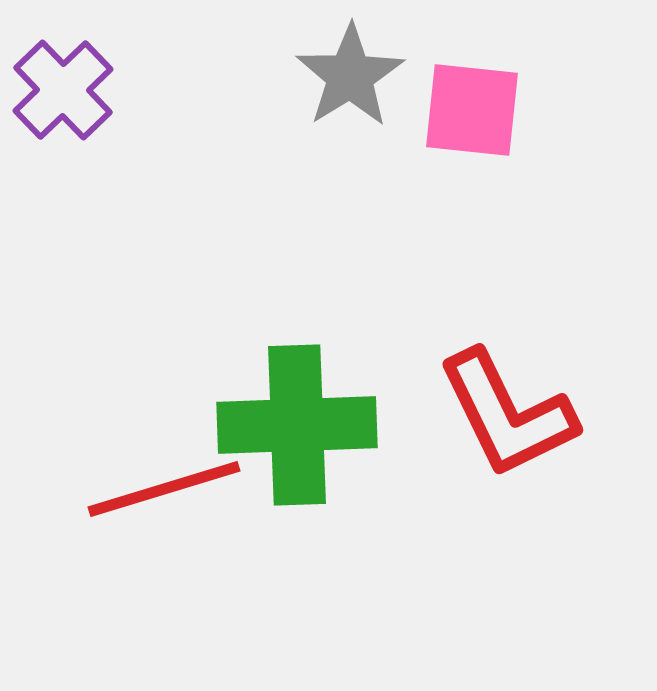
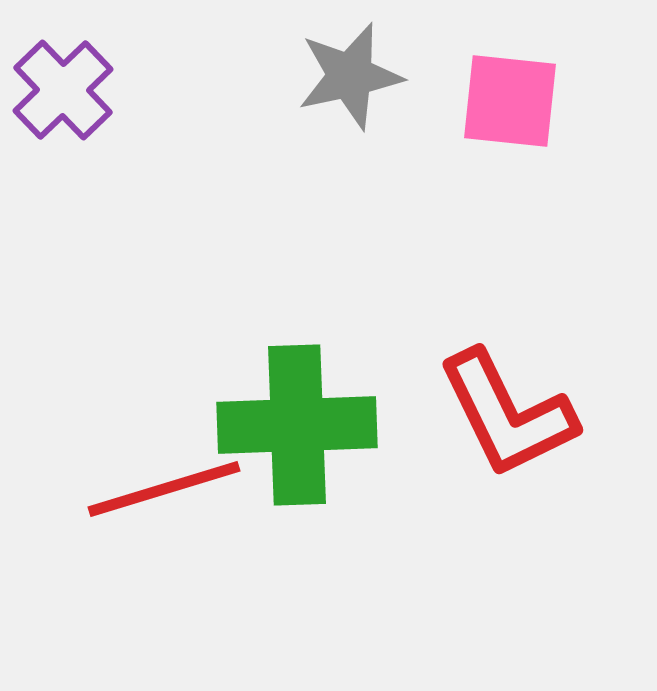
gray star: rotated 20 degrees clockwise
pink square: moved 38 px right, 9 px up
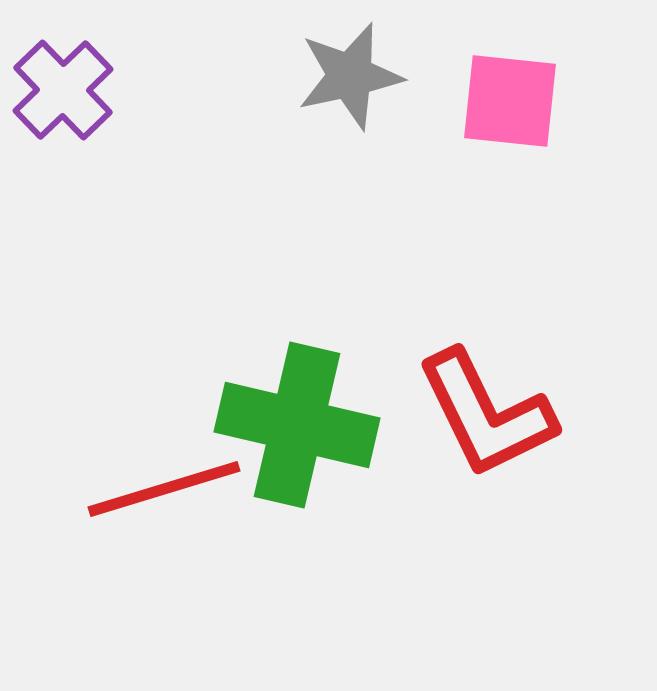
red L-shape: moved 21 px left
green cross: rotated 15 degrees clockwise
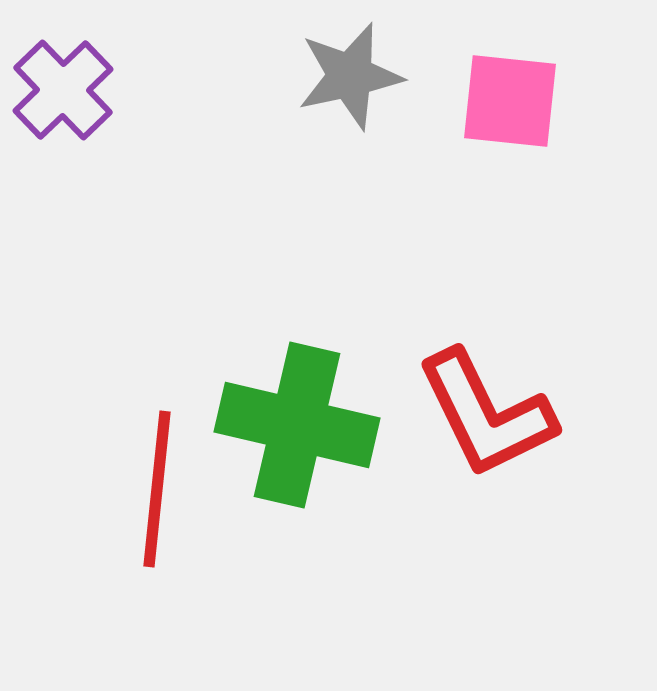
red line: moved 7 px left; rotated 67 degrees counterclockwise
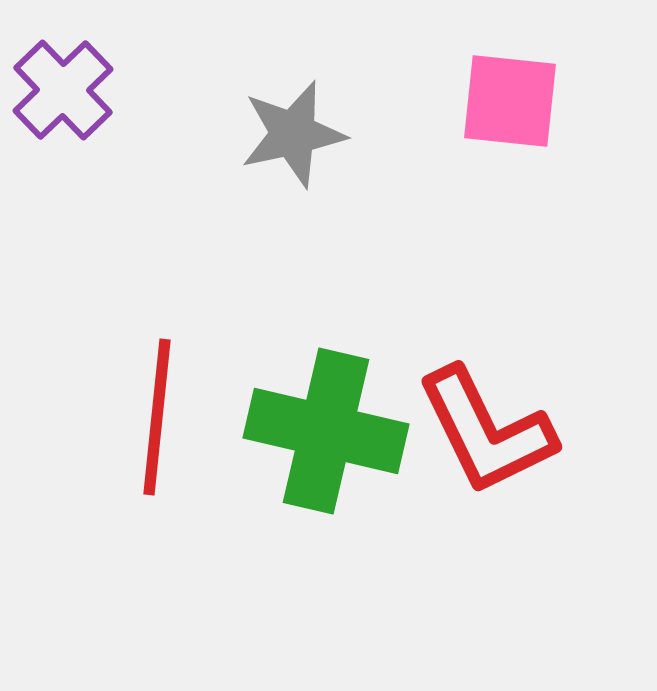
gray star: moved 57 px left, 58 px down
red L-shape: moved 17 px down
green cross: moved 29 px right, 6 px down
red line: moved 72 px up
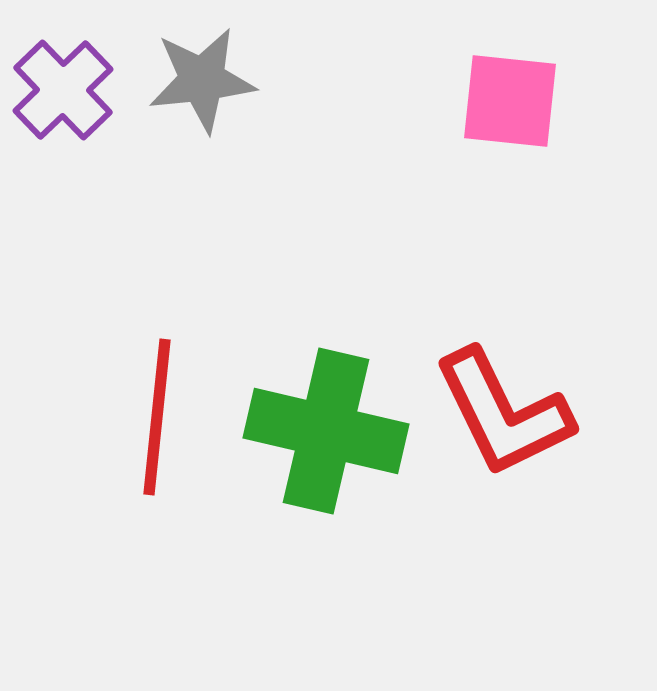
gray star: moved 91 px left, 54 px up; rotated 6 degrees clockwise
red L-shape: moved 17 px right, 18 px up
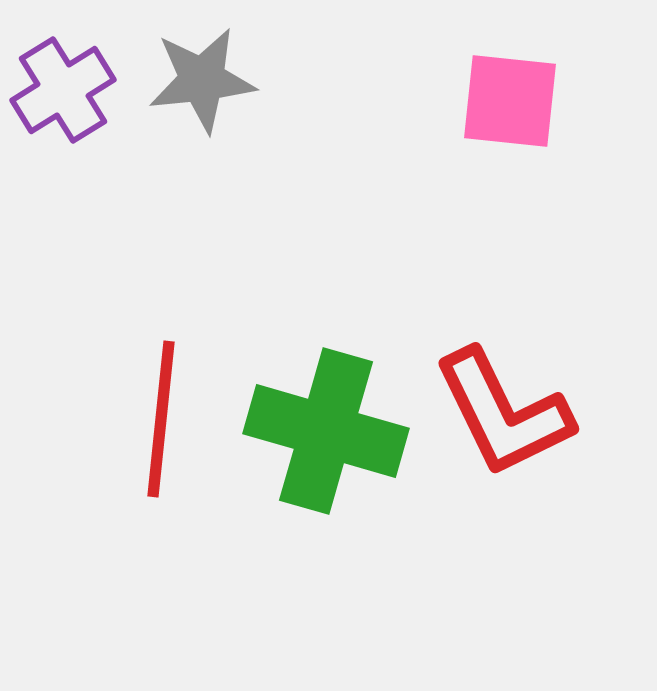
purple cross: rotated 12 degrees clockwise
red line: moved 4 px right, 2 px down
green cross: rotated 3 degrees clockwise
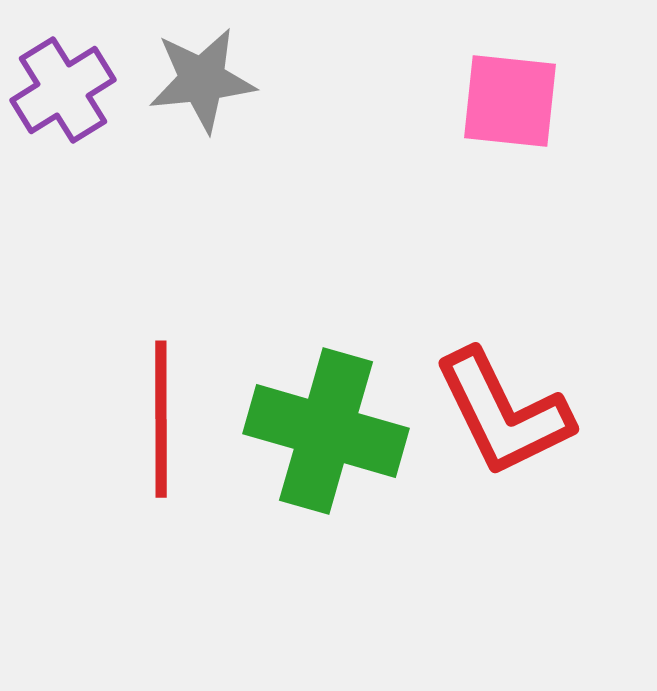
red line: rotated 6 degrees counterclockwise
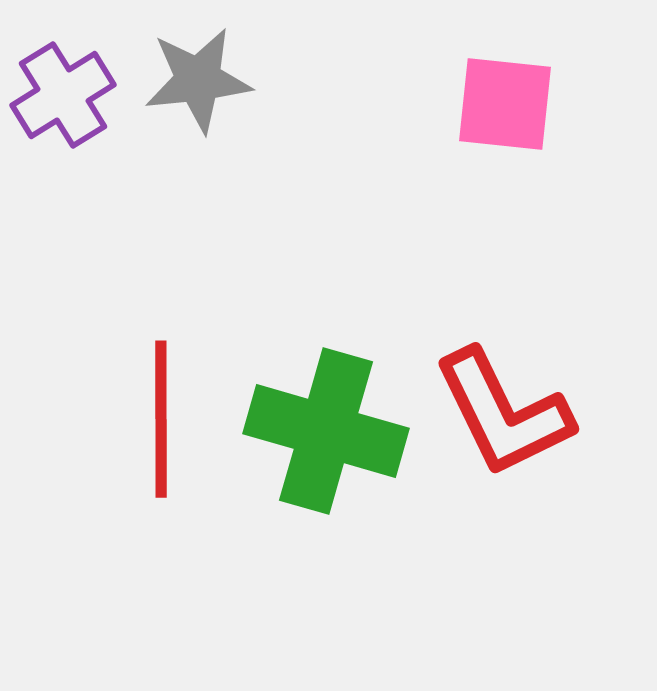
gray star: moved 4 px left
purple cross: moved 5 px down
pink square: moved 5 px left, 3 px down
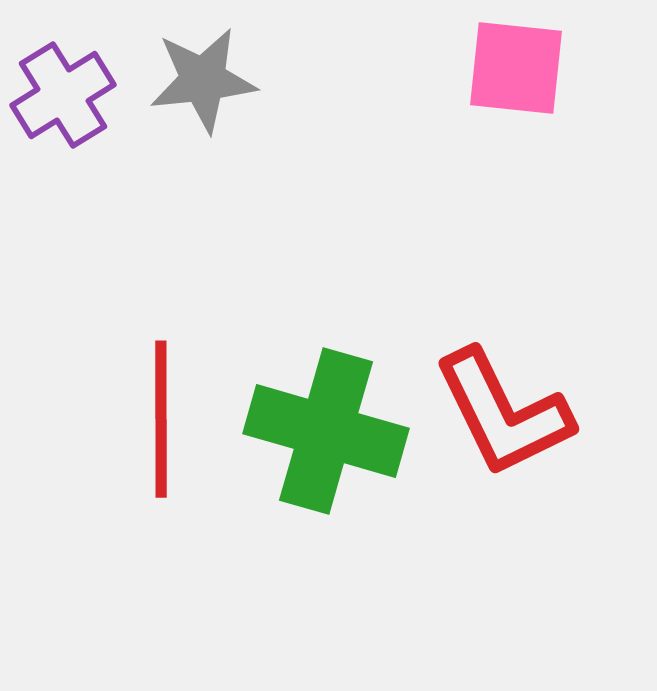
gray star: moved 5 px right
pink square: moved 11 px right, 36 px up
